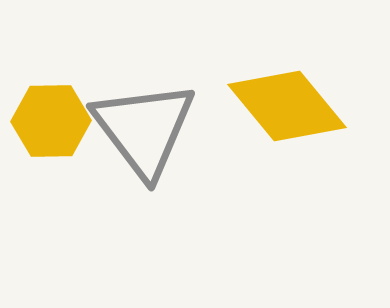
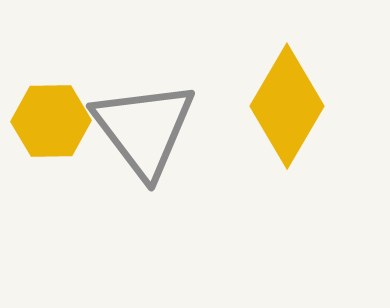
yellow diamond: rotated 70 degrees clockwise
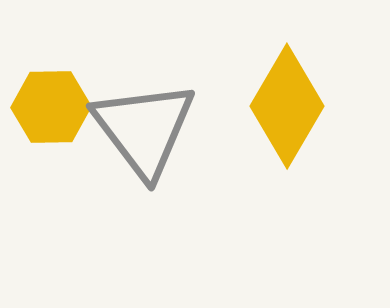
yellow hexagon: moved 14 px up
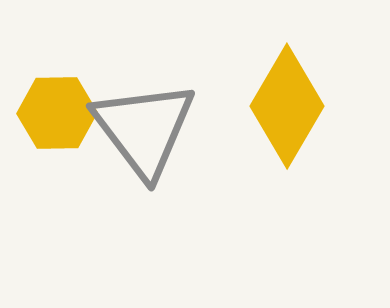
yellow hexagon: moved 6 px right, 6 px down
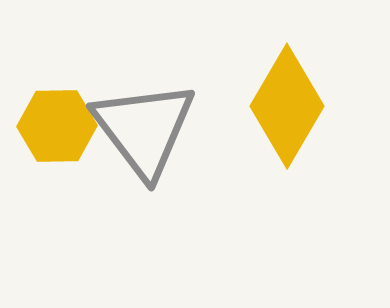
yellow hexagon: moved 13 px down
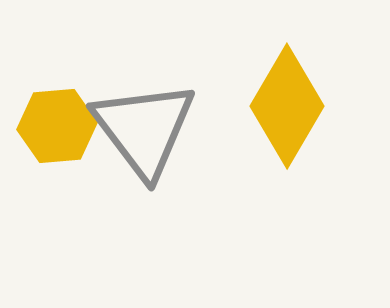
yellow hexagon: rotated 4 degrees counterclockwise
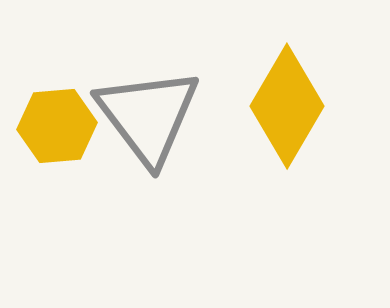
gray triangle: moved 4 px right, 13 px up
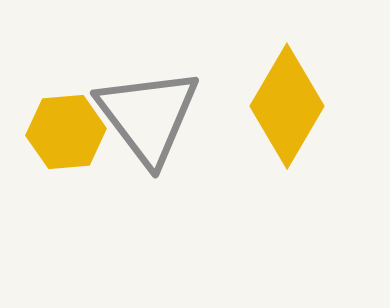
yellow hexagon: moved 9 px right, 6 px down
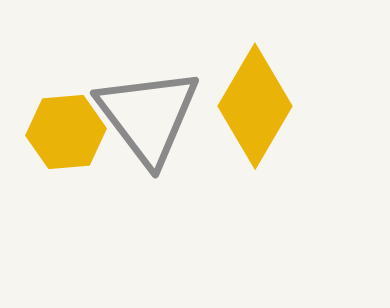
yellow diamond: moved 32 px left
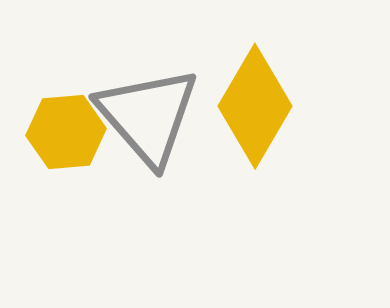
gray triangle: rotated 4 degrees counterclockwise
